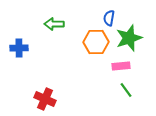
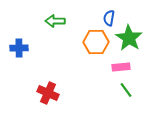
green arrow: moved 1 px right, 3 px up
green star: rotated 20 degrees counterclockwise
pink rectangle: moved 1 px down
red cross: moved 3 px right, 6 px up
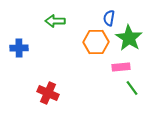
green line: moved 6 px right, 2 px up
